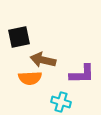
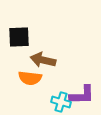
black square: rotated 10 degrees clockwise
purple L-shape: moved 21 px down
orange semicircle: rotated 10 degrees clockwise
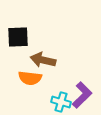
black square: moved 1 px left
purple L-shape: rotated 44 degrees counterclockwise
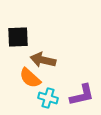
orange semicircle: rotated 35 degrees clockwise
purple L-shape: rotated 32 degrees clockwise
cyan cross: moved 13 px left, 4 px up
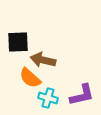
black square: moved 5 px down
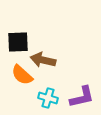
orange semicircle: moved 8 px left, 3 px up
purple L-shape: moved 2 px down
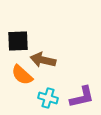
black square: moved 1 px up
